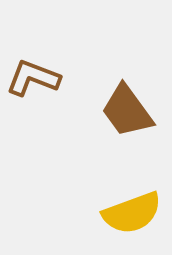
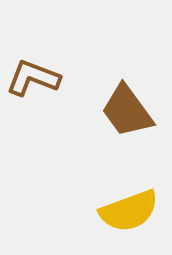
yellow semicircle: moved 3 px left, 2 px up
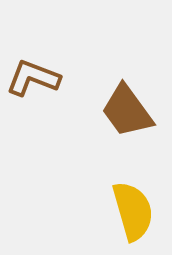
yellow semicircle: moved 4 px right; rotated 86 degrees counterclockwise
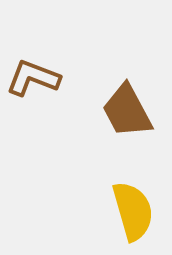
brown trapezoid: rotated 8 degrees clockwise
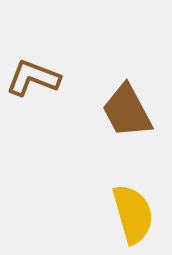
yellow semicircle: moved 3 px down
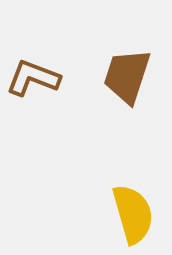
brown trapezoid: moved 35 px up; rotated 46 degrees clockwise
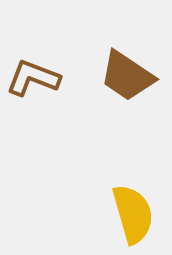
brown trapezoid: rotated 74 degrees counterclockwise
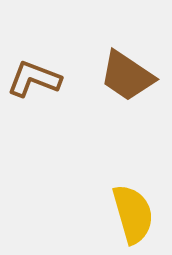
brown L-shape: moved 1 px right, 1 px down
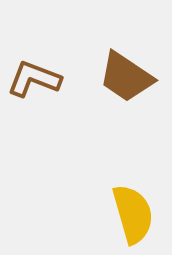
brown trapezoid: moved 1 px left, 1 px down
